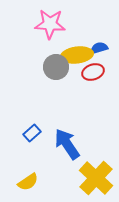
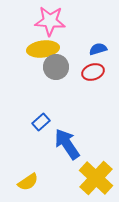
pink star: moved 3 px up
blue semicircle: moved 1 px left, 1 px down
yellow ellipse: moved 34 px left, 6 px up
blue rectangle: moved 9 px right, 11 px up
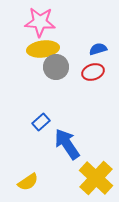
pink star: moved 10 px left, 1 px down
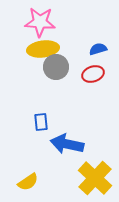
red ellipse: moved 2 px down
blue rectangle: rotated 54 degrees counterclockwise
blue arrow: rotated 44 degrees counterclockwise
yellow cross: moved 1 px left
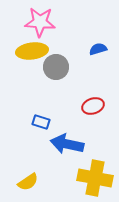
yellow ellipse: moved 11 px left, 2 px down
red ellipse: moved 32 px down
blue rectangle: rotated 66 degrees counterclockwise
yellow cross: rotated 32 degrees counterclockwise
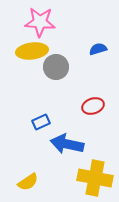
blue rectangle: rotated 42 degrees counterclockwise
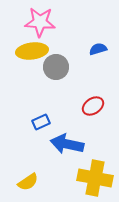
red ellipse: rotated 15 degrees counterclockwise
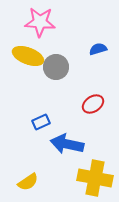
yellow ellipse: moved 4 px left, 5 px down; rotated 28 degrees clockwise
red ellipse: moved 2 px up
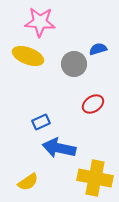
gray circle: moved 18 px right, 3 px up
blue arrow: moved 8 px left, 4 px down
